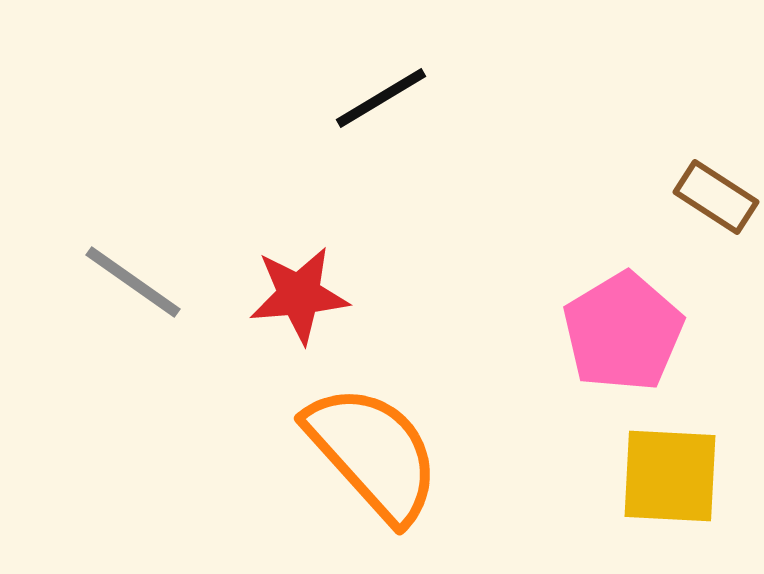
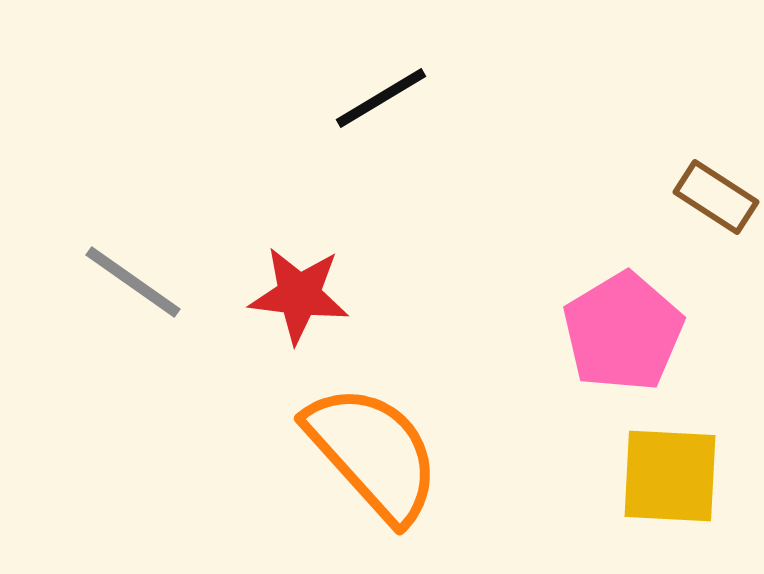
red star: rotated 12 degrees clockwise
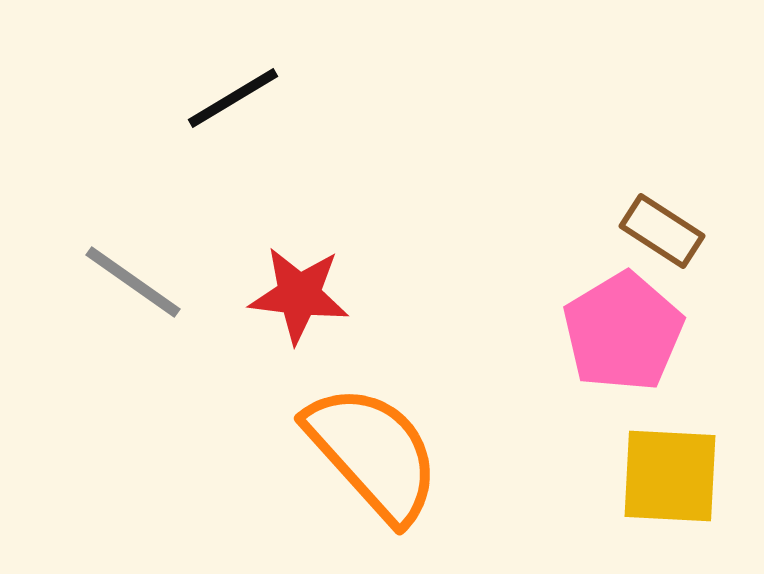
black line: moved 148 px left
brown rectangle: moved 54 px left, 34 px down
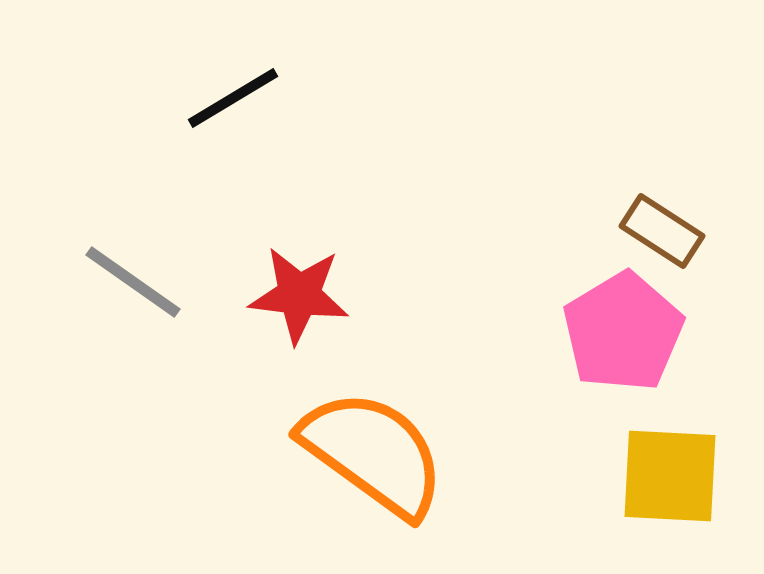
orange semicircle: rotated 12 degrees counterclockwise
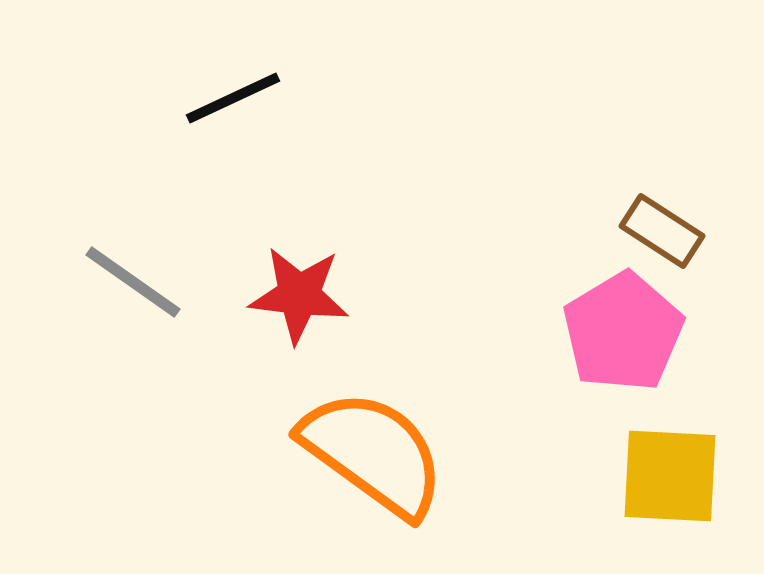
black line: rotated 6 degrees clockwise
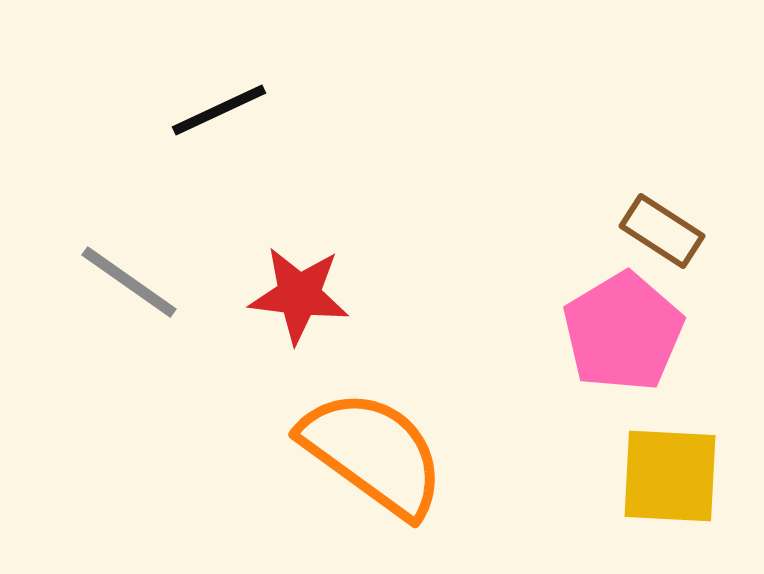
black line: moved 14 px left, 12 px down
gray line: moved 4 px left
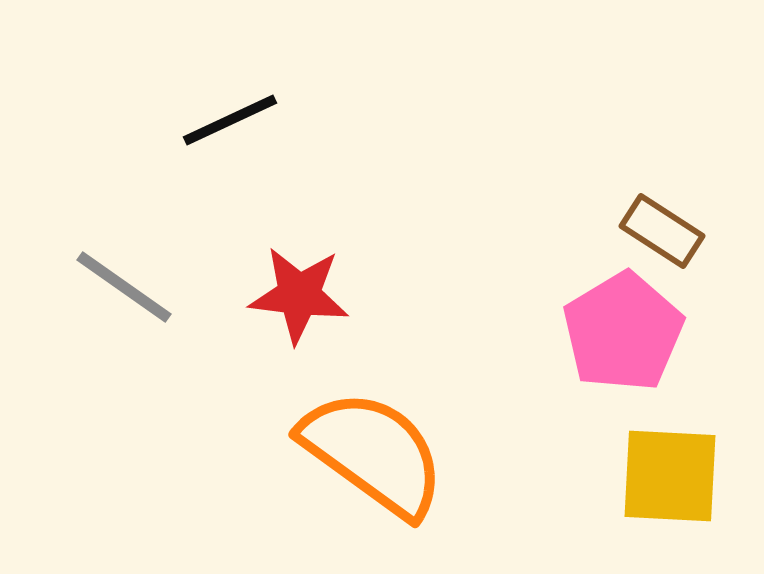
black line: moved 11 px right, 10 px down
gray line: moved 5 px left, 5 px down
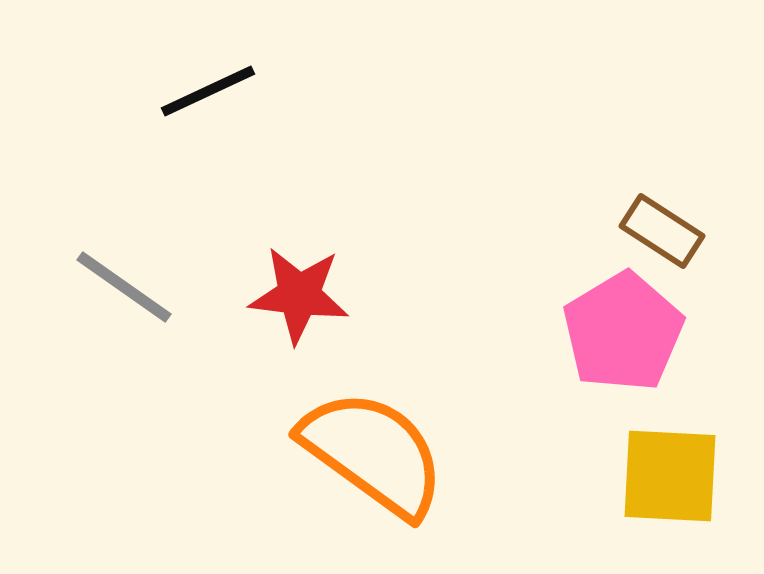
black line: moved 22 px left, 29 px up
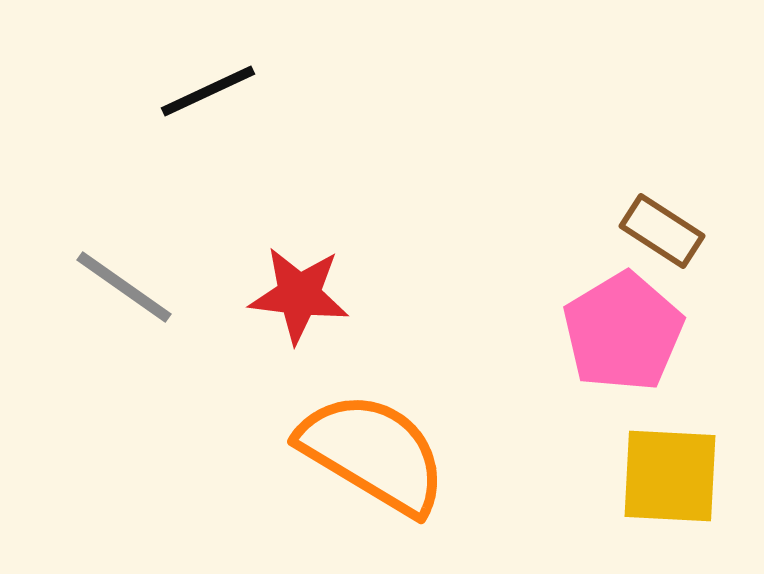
orange semicircle: rotated 5 degrees counterclockwise
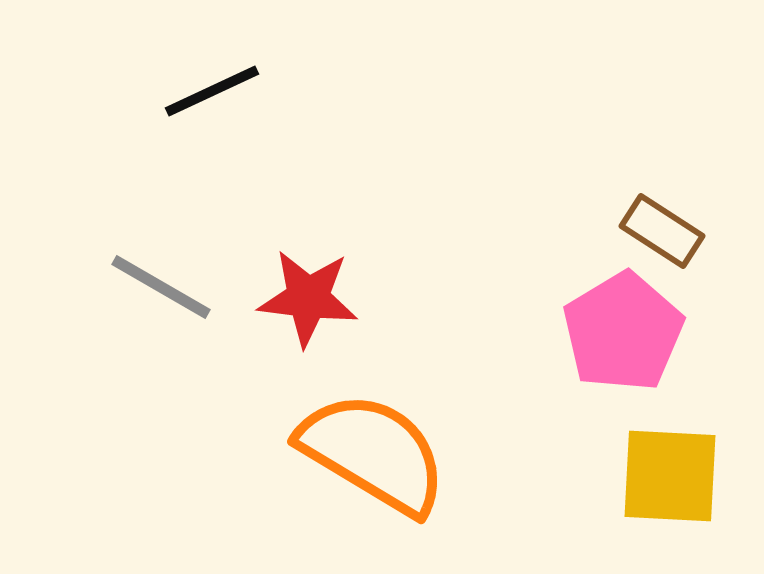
black line: moved 4 px right
gray line: moved 37 px right; rotated 5 degrees counterclockwise
red star: moved 9 px right, 3 px down
